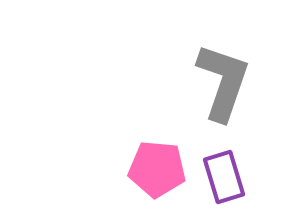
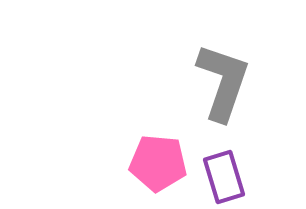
pink pentagon: moved 1 px right, 6 px up
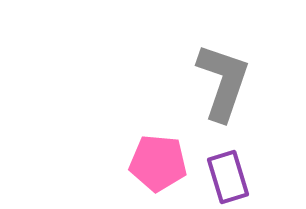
purple rectangle: moved 4 px right
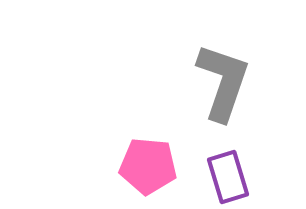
pink pentagon: moved 10 px left, 3 px down
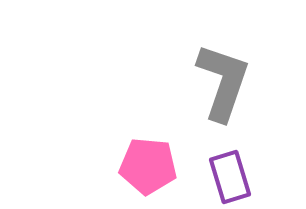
purple rectangle: moved 2 px right
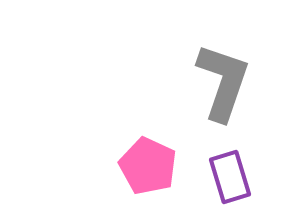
pink pentagon: rotated 20 degrees clockwise
